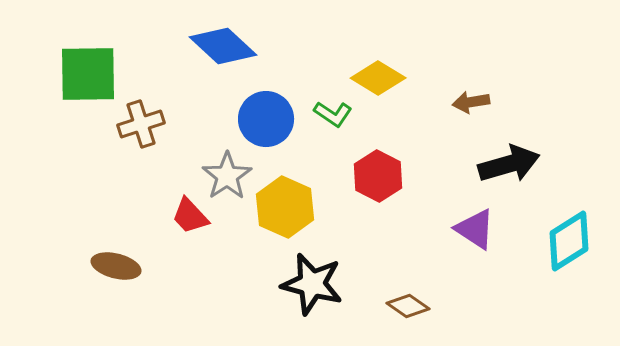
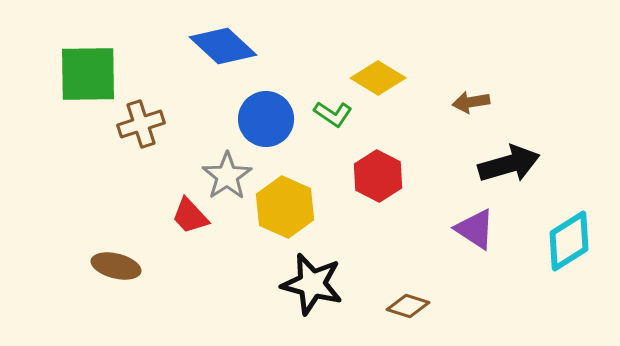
brown diamond: rotated 18 degrees counterclockwise
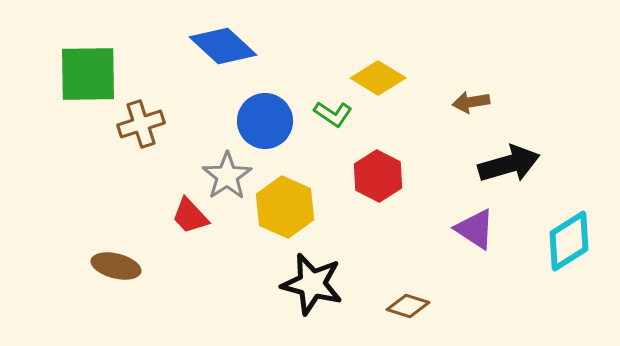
blue circle: moved 1 px left, 2 px down
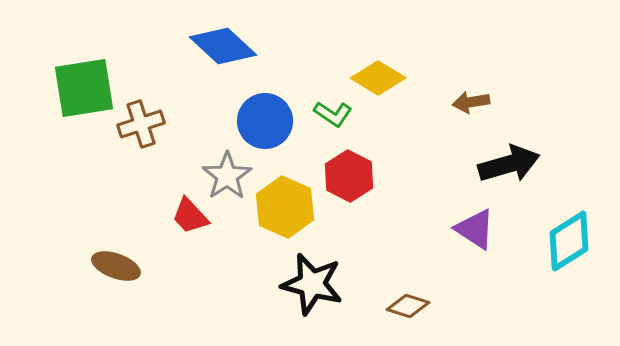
green square: moved 4 px left, 14 px down; rotated 8 degrees counterclockwise
red hexagon: moved 29 px left
brown ellipse: rotated 6 degrees clockwise
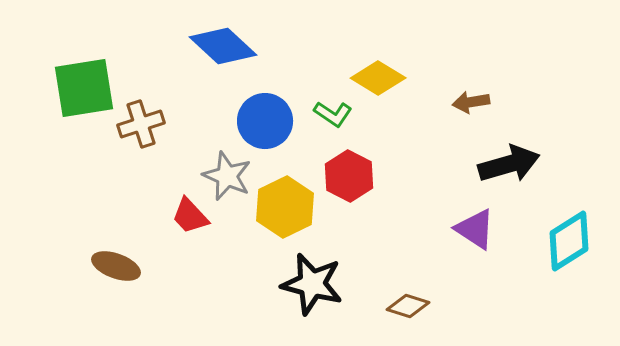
gray star: rotated 15 degrees counterclockwise
yellow hexagon: rotated 10 degrees clockwise
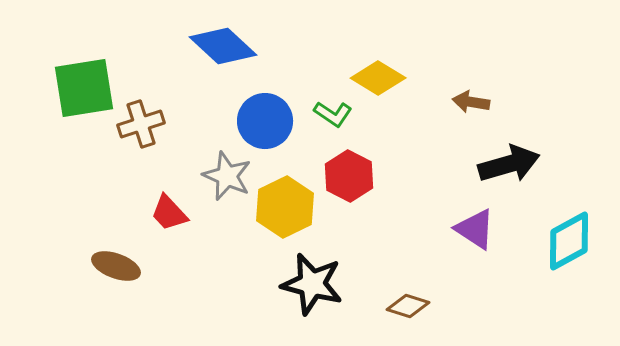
brown arrow: rotated 18 degrees clockwise
red trapezoid: moved 21 px left, 3 px up
cyan diamond: rotated 4 degrees clockwise
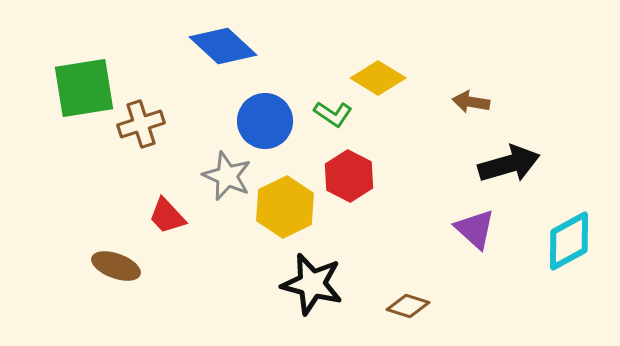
red trapezoid: moved 2 px left, 3 px down
purple triangle: rotated 9 degrees clockwise
